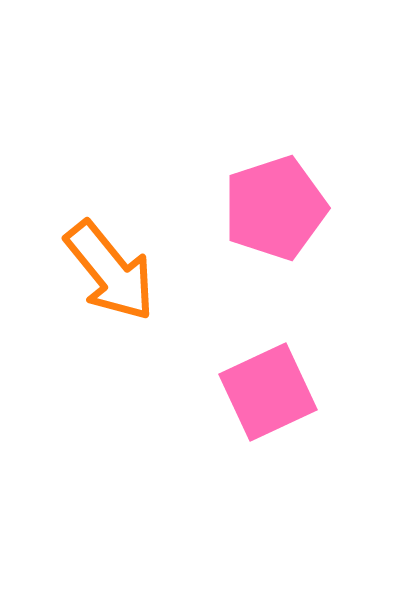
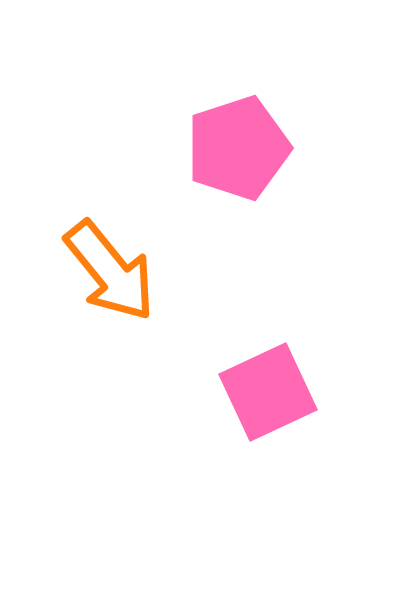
pink pentagon: moved 37 px left, 60 px up
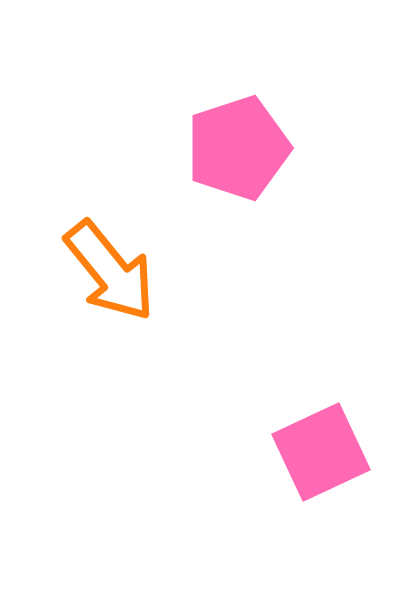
pink square: moved 53 px right, 60 px down
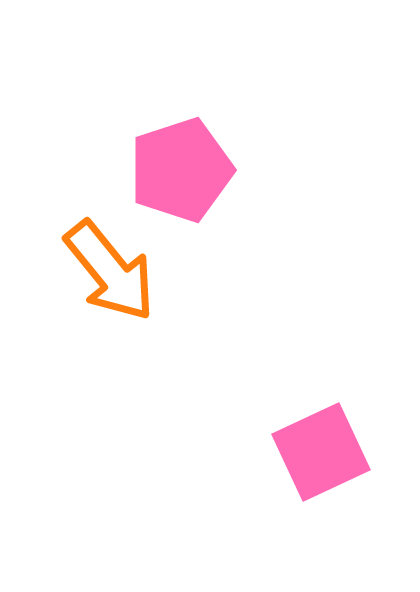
pink pentagon: moved 57 px left, 22 px down
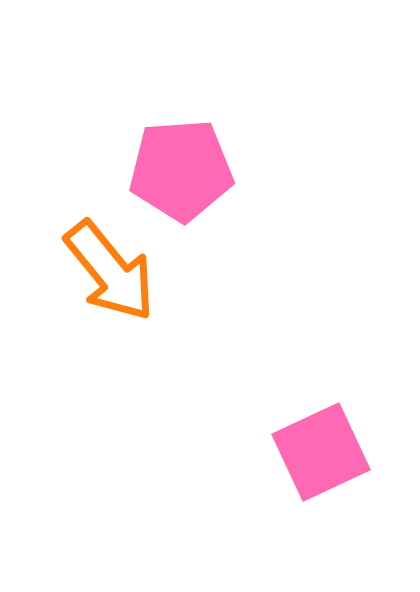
pink pentagon: rotated 14 degrees clockwise
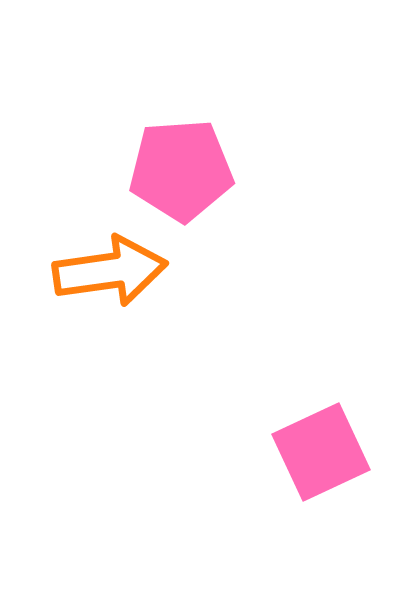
orange arrow: rotated 59 degrees counterclockwise
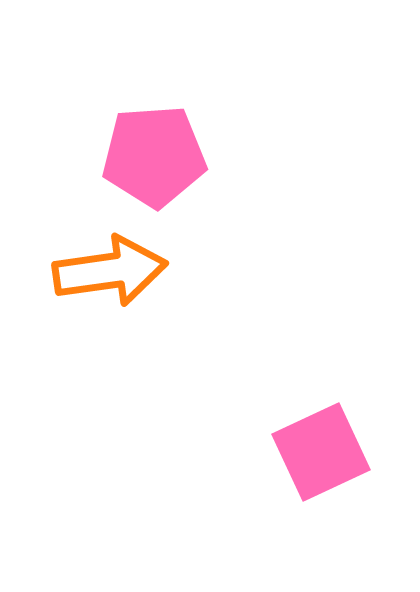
pink pentagon: moved 27 px left, 14 px up
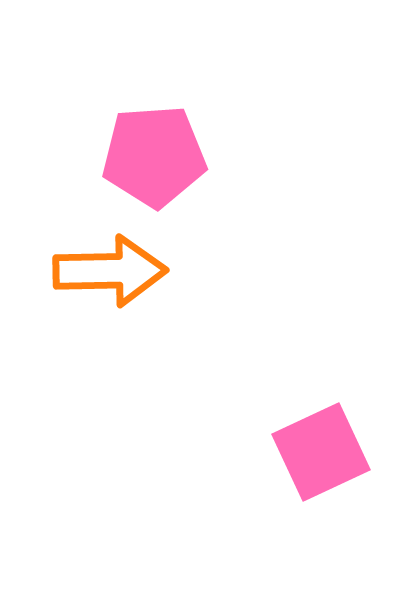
orange arrow: rotated 7 degrees clockwise
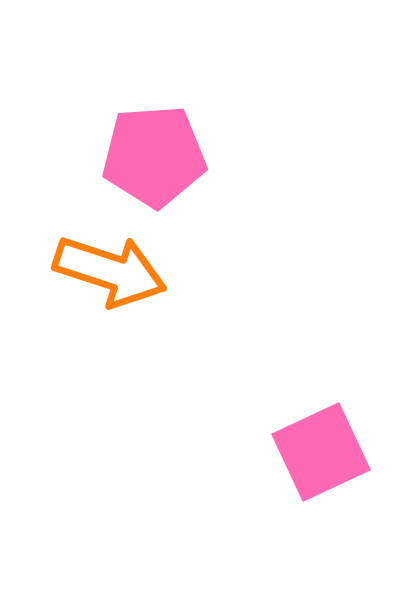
orange arrow: rotated 19 degrees clockwise
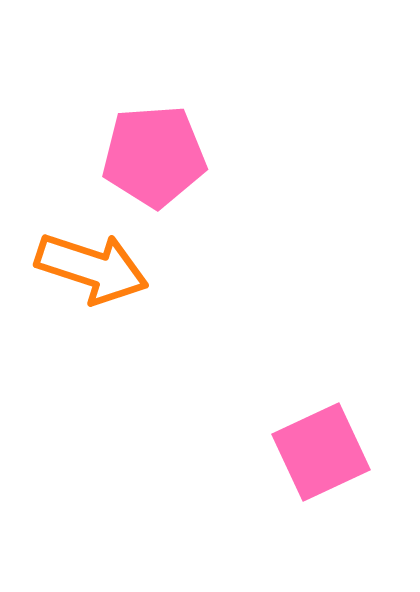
orange arrow: moved 18 px left, 3 px up
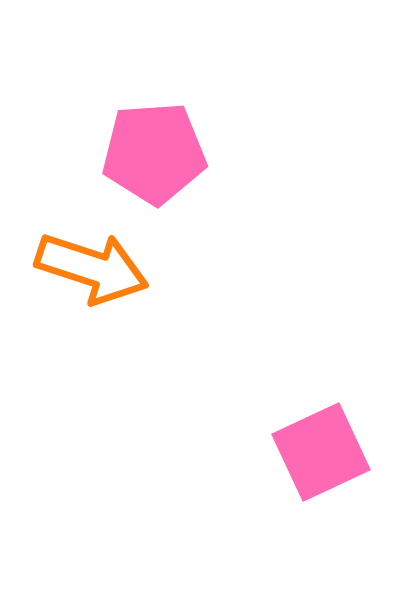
pink pentagon: moved 3 px up
